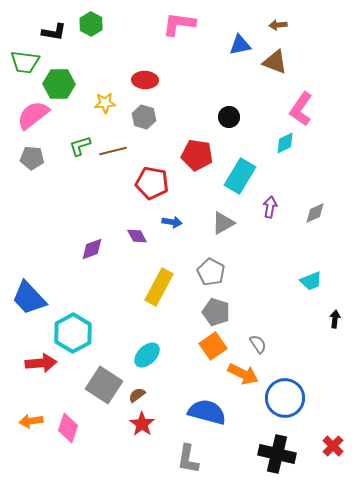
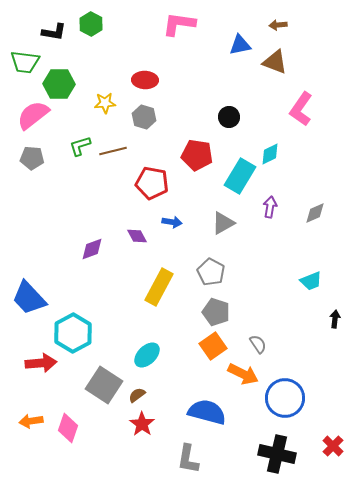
cyan diamond at (285, 143): moved 15 px left, 11 px down
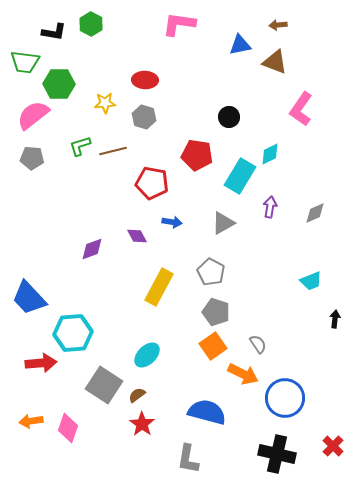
cyan hexagon at (73, 333): rotated 24 degrees clockwise
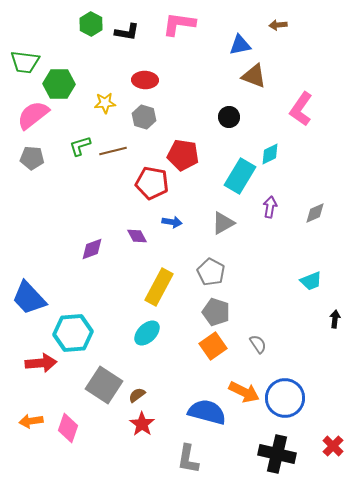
black L-shape at (54, 32): moved 73 px right
brown triangle at (275, 62): moved 21 px left, 14 px down
red pentagon at (197, 155): moved 14 px left
cyan ellipse at (147, 355): moved 22 px up
orange arrow at (243, 374): moved 1 px right, 18 px down
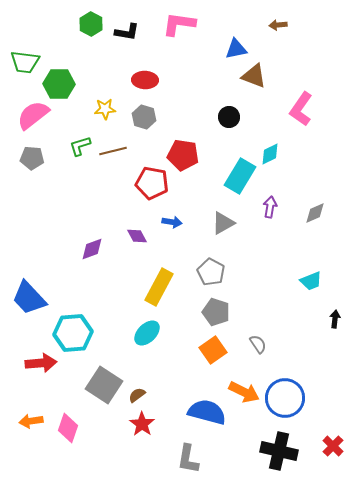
blue triangle at (240, 45): moved 4 px left, 4 px down
yellow star at (105, 103): moved 6 px down
orange square at (213, 346): moved 4 px down
black cross at (277, 454): moved 2 px right, 3 px up
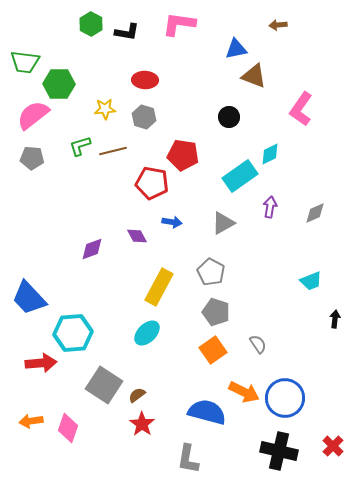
cyan rectangle at (240, 176): rotated 24 degrees clockwise
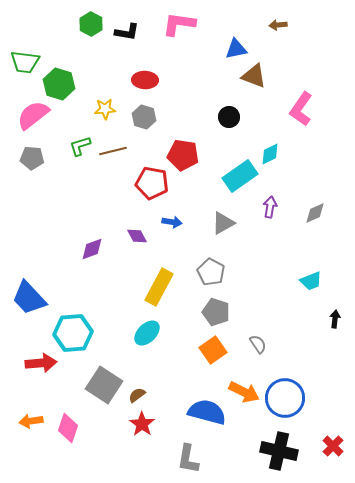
green hexagon at (59, 84): rotated 16 degrees clockwise
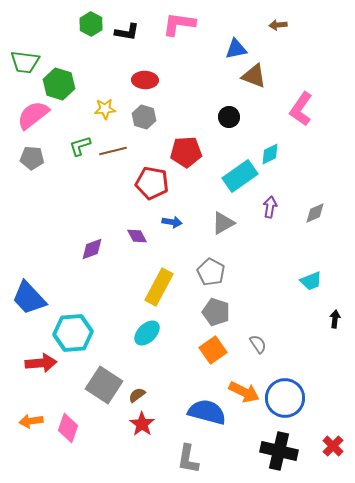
red pentagon at (183, 155): moved 3 px right, 3 px up; rotated 12 degrees counterclockwise
